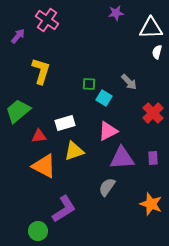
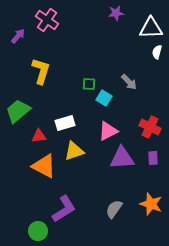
red cross: moved 3 px left, 14 px down; rotated 20 degrees counterclockwise
gray semicircle: moved 7 px right, 22 px down
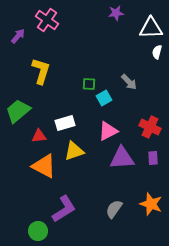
cyan square: rotated 28 degrees clockwise
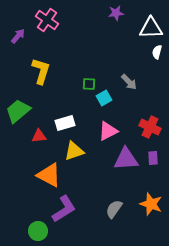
purple triangle: moved 4 px right, 1 px down
orange triangle: moved 5 px right, 9 px down
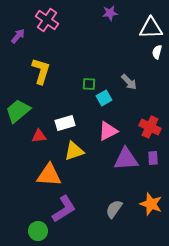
purple star: moved 6 px left
orange triangle: rotated 24 degrees counterclockwise
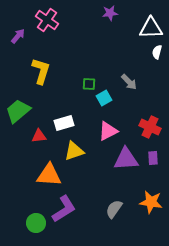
white rectangle: moved 1 px left
orange star: moved 2 px up; rotated 10 degrees counterclockwise
green circle: moved 2 px left, 8 px up
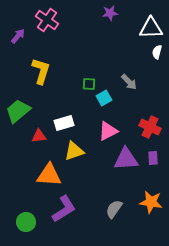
green circle: moved 10 px left, 1 px up
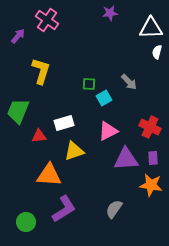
green trapezoid: rotated 28 degrees counterclockwise
orange star: moved 17 px up
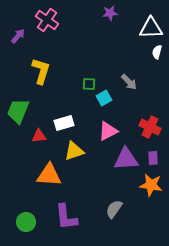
purple L-shape: moved 2 px right, 8 px down; rotated 116 degrees clockwise
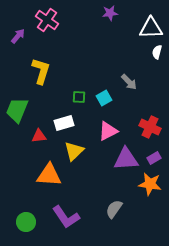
green square: moved 10 px left, 13 px down
green trapezoid: moved 1 px left, 1 px up
yellow triangle: rotated 25 degrees counterclockwise
purple rectangle: moved 1 px right; rotated 64 degrees clockwise
orange star: moved 1 px left, 1 px up
purple L-shape: rotated 28 degrees counterclockwise
